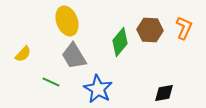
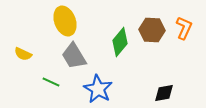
yellow ellipse: moved 2 px left
brown hexagon: moved 2 px right
yellow semicircle: rotated 72 degrees clockwise
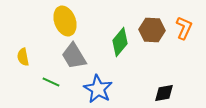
yellow semicircle: moved 3 px down; rotated 54 degrees clockwise
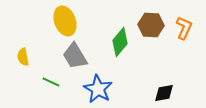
brown hexagon: moved 1 px left, 5 px up
gray trapezoid: moved 1 px right
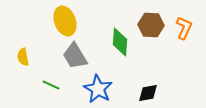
green diamond: rotated 36 degrees counterclockwise
green line: moved 3 px down
black diamond: moved 16 px left
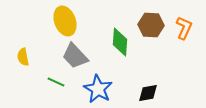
gray trapezoid: rotated 12 degrees counterclockwise
green line: moved 5 px right, 3 px up
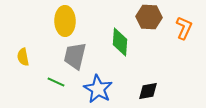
yellow ellipse: rotated 20 degrees clockwise
brown hexagon: moved 2 px left, 8 px up
gray trapezoid: rotated 56 degrees clockwise
black diamond: moved 2 px up
